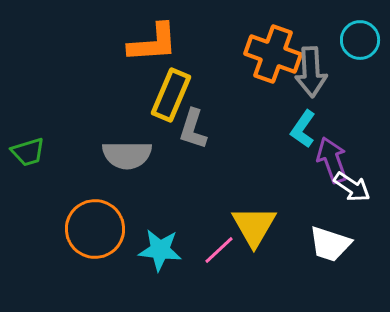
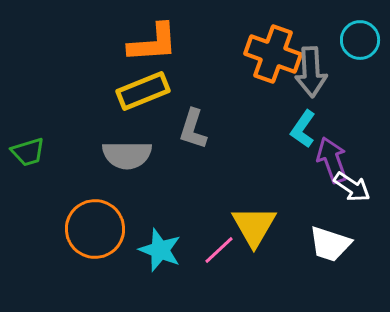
yellow rectangle: moved 28 px left, 4 px up; rotated 45 degrees clockwise
cyan star: rotated 15 degrees clockwise
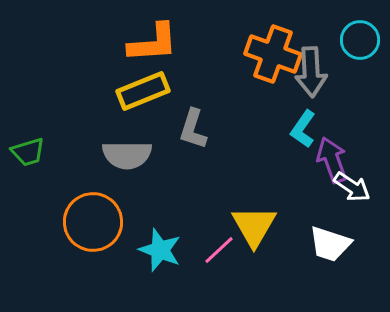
orange circle: moved 2 px left, 7 px up
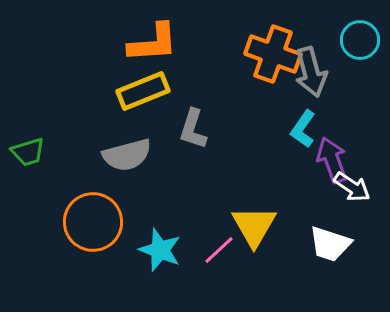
gray arrow: rotated 12 degrees counterclockwise
gray semicircle: rotated 15 degrees counterclockwise
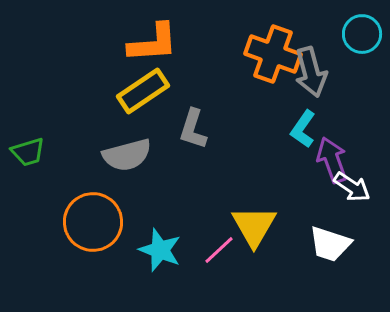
cyan circle: moved 2 px right, 6 px up
yellow rectangle: rotated 12 degrees counterclockwise
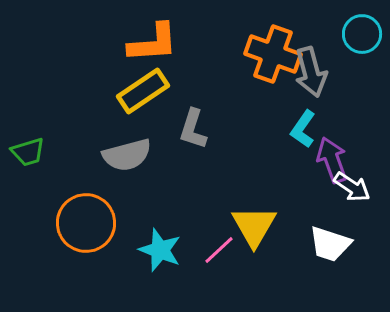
orange circle: moved 7 px left, 1 px down
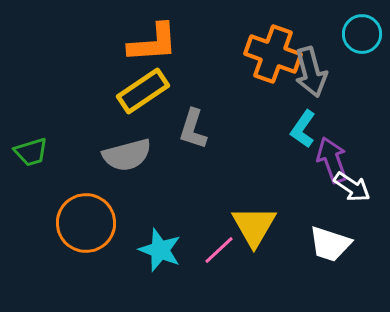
green trapezoid: moved 3 px right
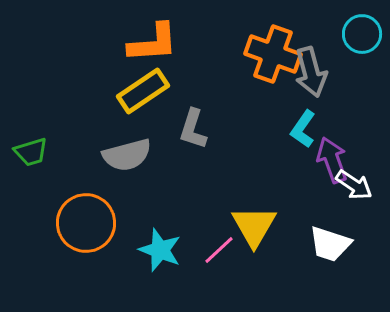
white arrow: moved 2 px right, 2 px up
